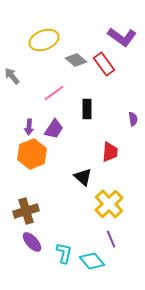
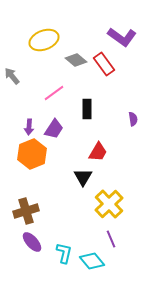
red trapezoid: moved 12 px left; rotated 25 degrees clockwise
black triangle: rotated 18 degrees clockwise
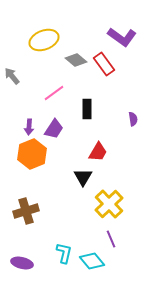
purple ellipse: moved 10 px left, 21 px down; rotated 35 degrees counterclockwise
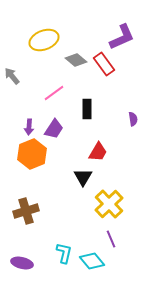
purple L-shape: rotated 60 degrees counterclockwise
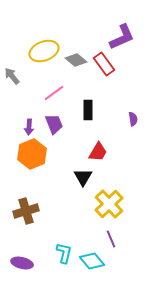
yellow ellipse: moved 11 px down
black rectangle: moved 1 px right, 1 px down
purple trapezoid: moved 5 px up; rotated 55 degrees counterclockwise
